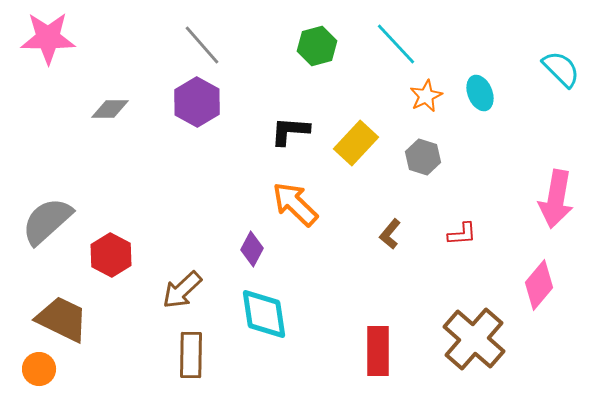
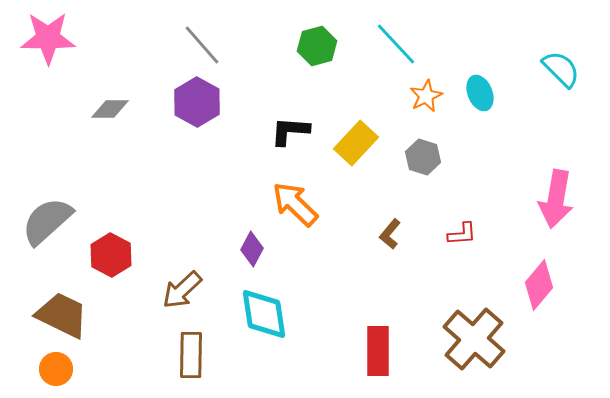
brown trapezoid: moved 4 px up
orange circle: moved 17 px right
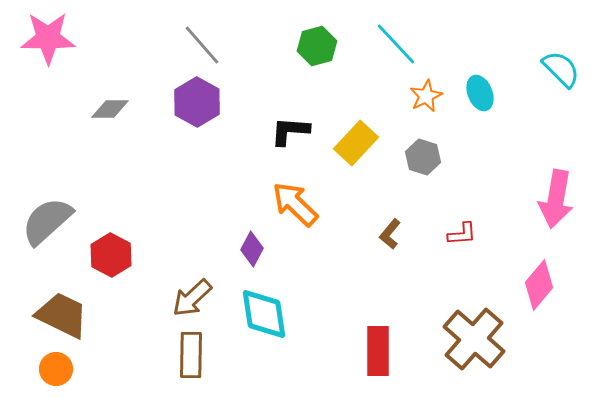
brown arrow: moved 10 px right, 8 px down
